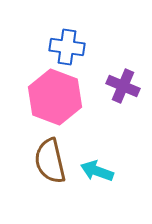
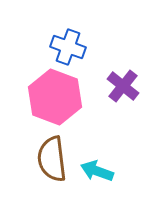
blue cross: moved 1 px right; rotated 12 degrees clockwise
purple cross: rotated 16 degrees clockwise
brown semicircle: moved 2 px right, 2 px up; rotated 6 degrees clockwise
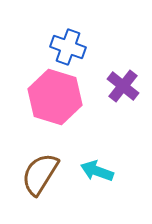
pink hexagon: rotated 4 degrees counterclockwise
brown semicircle: moved 12 px left, 15 px down; rotated 39 degrees clockwise
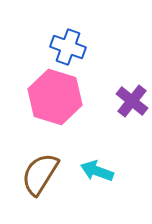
purple cross: moved 9 px right, 15 px down
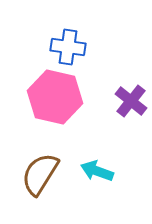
blue cross: rotated 12 degrees counterclockwise
pink hexagon: rotated 4 degrees counterclockwise
purple cross: moved 1 px left
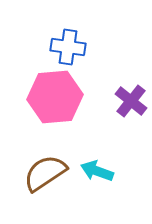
pink hexagon: rotated 18 degrees counterclockwise
brown semicircle: moved 5 px right, 1 px up; rotated 24 degrees clockwise
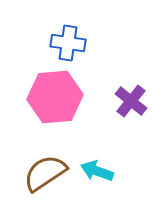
blue cross: moved 4 px up
